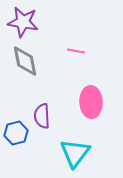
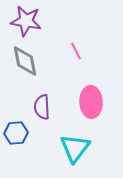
purple star: moved 3 px right, 1 px up
pink line: rotated 54 degrees clockwise
purple semicircle: moved 9 px up
blue hexagon: rotated 10 degrees clockwise
cyan triangle: moved 5 px up
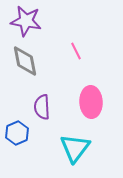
blue hexagon: moved 1 px right; rotated 20 degrees counterclockwise
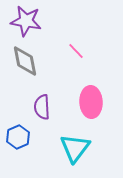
pink line: rotated 18 degrees counterclockwise
blue hexagon: moved 1 px right, 4 px down
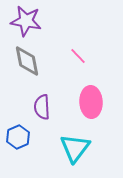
pink line: moved 2 px right, 5 px down
gray diamond: moved 2 px right
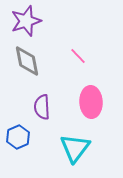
purple star: rotated 28 degrees counterclockwise
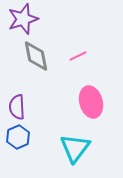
purple star: moved 3 px left, 2 px up
pink line: rotated 72 degrees counterclockwise
gray diamond: moved 9 px right, 5 px up
pink ellipse: rotated 12 degrees counterclockwise
purple semicircle: moved 25 px left
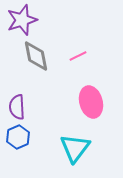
purple star: moved 1 px left, 1 px down
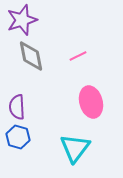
gray diamond: moved 5 px left
blue hexagon: rotated 20 degrees counterclockwise
